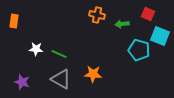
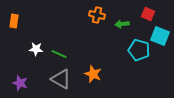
orange star: rotated 18 degrees clockwise
purple star: moved 2 px left, 1 px down
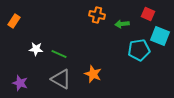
orange rectangle: rotated 24 degrees clockwise
cyan pentagon: rotated 25 degrees counterclockwise
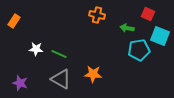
green arrow: moved 5 px right, 4 px down; rotated 16 degrees clockwise
orange star: rotated 18 degrees counterclockwise
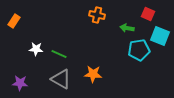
purple star: rotated 14 degrees counterclockwise
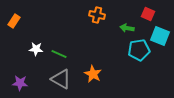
orange star: rotated 24 degrees clockwise
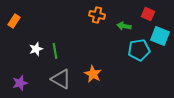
green arrow: moved 3 px left, 2 px up
white star: rotated 24 degrees counterclockwise
green line: moved 4 px left, 3 px up; rotated 56 degrees clockwise
purple star: rotated 21 degrees counterclockwise
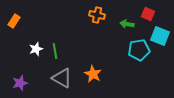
green arrow: moved 3 px right, 2 px up
gray triangle: moved 1 px right, 1 px up
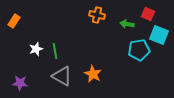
cyan square: moved 1 px left, 1 px up
gray triangle: moved 2 px up
purple star: rotated 21 degrees clockwise
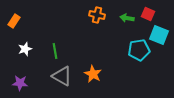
green arrow: moved 6 px up
white star: moved 11 px left
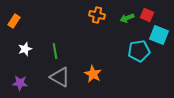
red square: moved 1 px left, 1 px down
green arrow: rotated 32 degrees counterclockwise
cyan pentagon: moved 1 px down
gray triangle: moved 2 px left, 1 px down
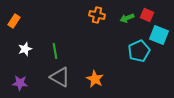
cyan pentagon: rotated 15 degrees counterclockwise
orange star: moved 2 px right, 5 px down
